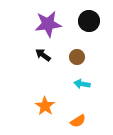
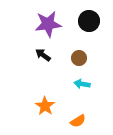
brown circle: moved 2 px right, 1 px down
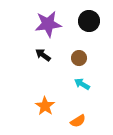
cyan arrow: rotated 21 degrees clockwise
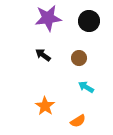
purple star: moved 6 px up
cyan arrow: moved 4 px right, 3 px down
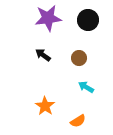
black circle: moved 1 px left, 1 px up
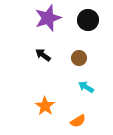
purple star: rotated 12 degrees counterclockwise
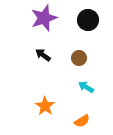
purple star: moved 4 px left
orange semicircle: moved 4 px right
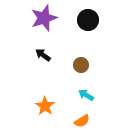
brown circle: moved 2 px right, 7 px down
cyan arrow: moved 8 px down
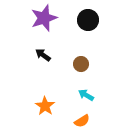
brown circle: moved 1 px up
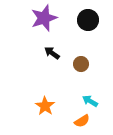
black arrow: moved 9 px right, 2 px up
cyan arrow: moved 4 px right, 6 px down
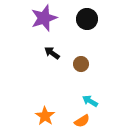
black circle: moved 1 px left, 1 px up
orange star: moved 10 px down
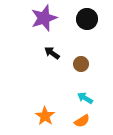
cyan arrow: moved 5 px left, 3 px up
